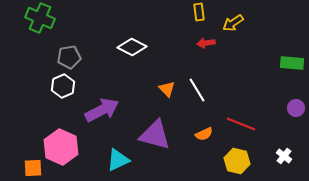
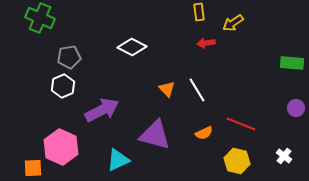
orange semicircle: moved 1 px up
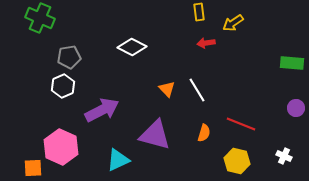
orange semicircle: rotated 48 degrees counterclockwise
white cross: rotated 14 degrees counterclockwise
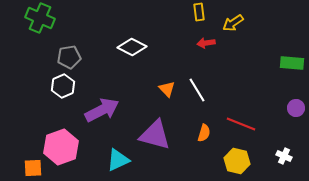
pink hexagon: rotated 16 degrees clockwise
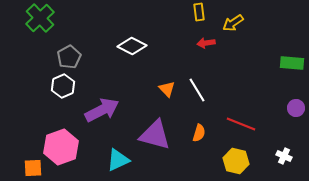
green cross: rotated 24 degrees clockwise
white diamond: moved 1 px up
gray pentagon: rotated 20 degrees counterclockwise
orange semicircle: moved 5 px left
yellow hexagon: moved 1 px left
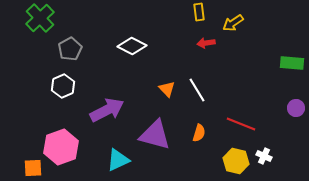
gray pentagon: moved 1 px right, 8 px up
purple arrow: moved 5 px right
white cross: moved 20 px left
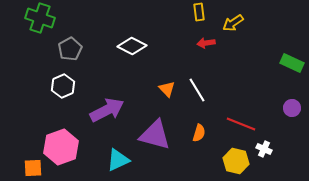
green cross: rotated 28 degrees counterclockwise
green rectangle: rotated 20 degrees clockwise
purple circle: moved 4 px left
white cross: moved 7 px up
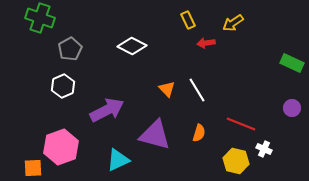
yellow rectangle: moved 11 px left, 8 px down; rotated 18 degrees counterclockwise
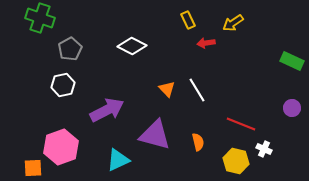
green rectangle: moved 2 px up
white hexagon: moved 1 px up; rotated 10 degrees clockwise
orange semicircle: moved 1 px left, 9 px down; rotated 30 degrees counterclockwise
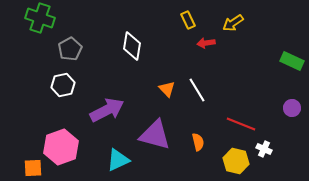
white diamond: rotated 72 degrees clockwise
